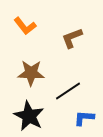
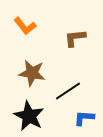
brown L-shape: moved 3 px right; rotated 15 degrees clockwise
brown star: moved 1 px right; rotated 8 degrees clockwise
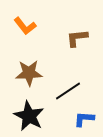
brown L-shape: moved 2 px right
brown star: moved 3 px left; rotated 12 degrees counterclockwise
blue L-shape: moved 1 px down
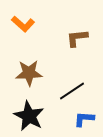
orange L-shape: moved 2 px left, 2 px up; rotated 10 degrees counterclockwise
black line: moved 4 px right
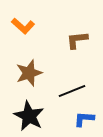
orange L-shape: moved 2 px down
brown L-shape: moved 2 px down
brown star: rotated 16 degrees counterclockwise
black line: rotated 12 degrees clockwise
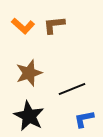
brown L-shape: moved 23 px left, 15 px up
black line: moved 2 px up
blue L-shape: rotated 15 degrees counterclockwise
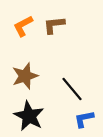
orange L-shape: rotated 110 degrees clockwise
brown star: moved 4 px left, 3 px down
black line: rotated 72 degrees clockwise
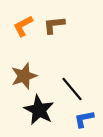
brown star: moved 1 px left
black star: moved 10 px right, 6 px up
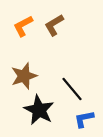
brown L-shape: rotated 25 degrees counterclockwise
